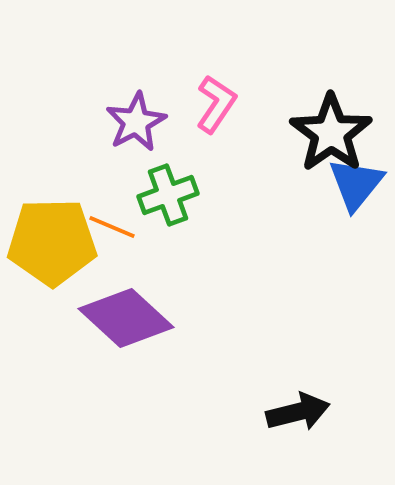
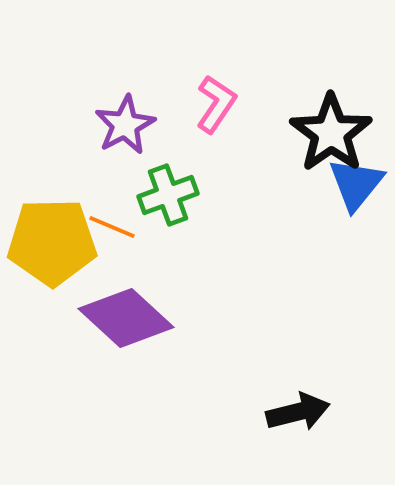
purple star: moved 11 px left, 3 px down
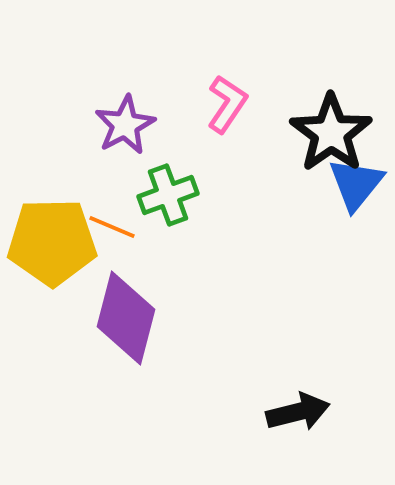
pink L-shape: moved 11 px right
purple diamond: rotated 62 degrees clockwise
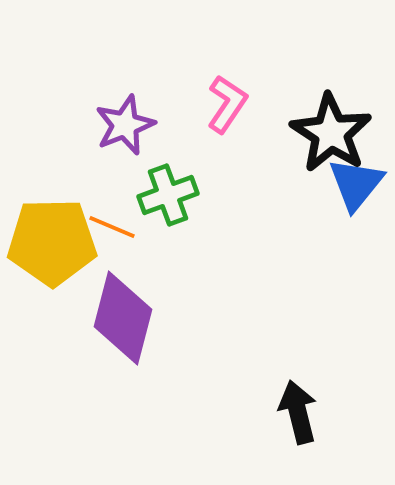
purple star: rotated 6 degrees clockwise
black star: rotated 4 degrees counterclockwise
purple diamond: moved 3 px left
black arrow: rotated 90 degrees counterclockwise
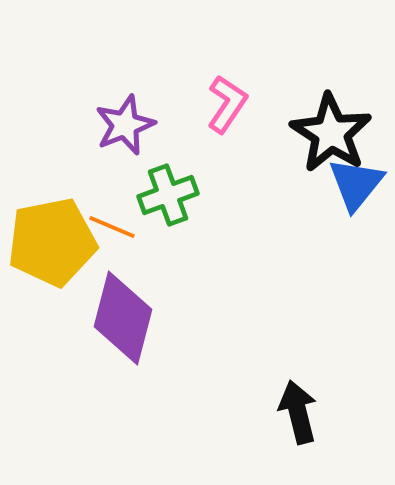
yellow pentagon: rotated 10 degrees counterclockwise
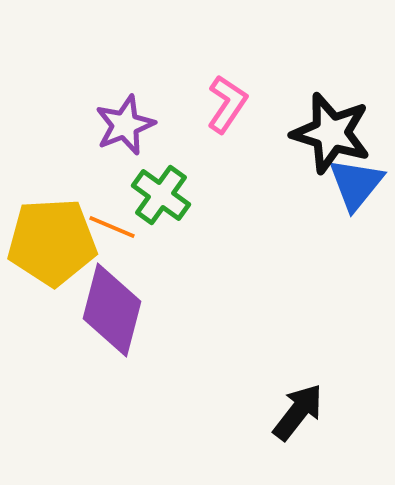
black star: rotated 16 degrees counterclockwise
green cross: moved 7 px left; rotated 34 degrees counterclockwise
yellow pentagon: rotated 8 degrees clockwise
purple diamond: moved 11 px left, 8 px up
black arrow: rotated 52 degrees clockwise
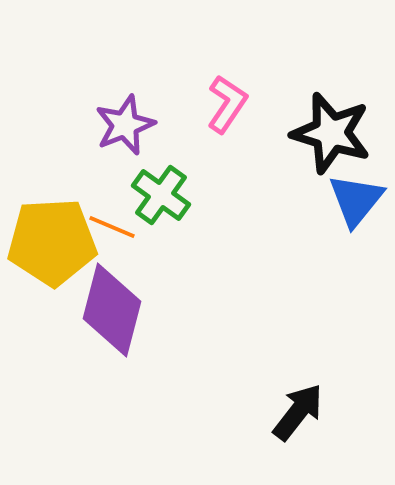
blue triangle: moved 16 px down
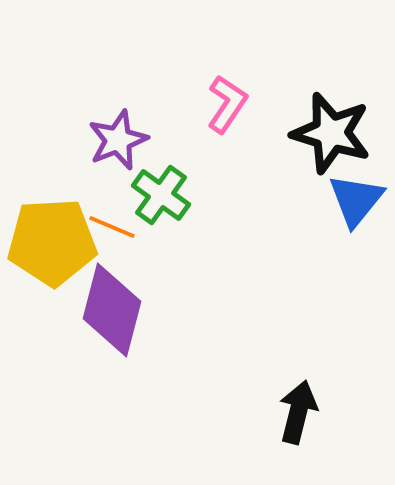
purple star: moved 7 px left, 15 px down
black arrow: rotated 24 degrees counterclockwise
